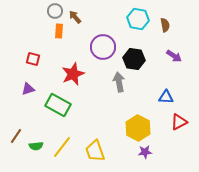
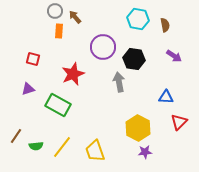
red triangle: rotated 18 degrees counterclockwise
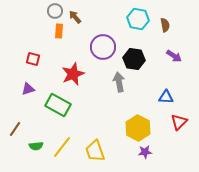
brown line: moved 1 px left, 7 px up
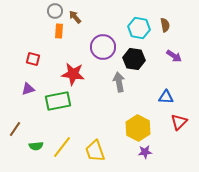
cyan hexagon: moved 1 px right, 9 px down
red star: rotated 30 degrees clockwise
green rectangle: moved 4 px up; rotated 40 degrees counterclockwise
